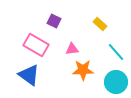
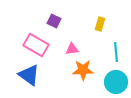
yellow rectangle: rotated 64 degrees clockwise
cyan line: rotated 36 degrees clockwise
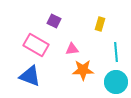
blue triangle: moved 1 px right, 1 px down; rotated 15 degrees counterclockwise
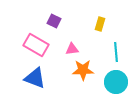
blue triangle: moved 5 px right, 2 px down
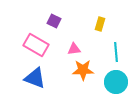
pink triangle: moved 2 px right
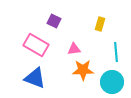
cyan circle: moved 4 px left
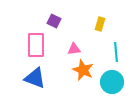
pink rectangle: rotated 60 degrees clockwise
orange star: rotated 25 degrees clockwise
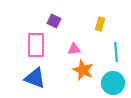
cyan circle: moved 1 px right, 1 px down
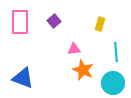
purple square: rotated 24 degrees clockwise
pink rectangle: moved 16 px left, 23 px up
blue triangle: moved 12 px left
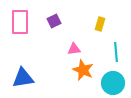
purple square: rotated 16 degrees clockwise
blue triangle: rotated 30 degrees counterclockwise
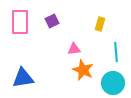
purple square: moved 2 px left
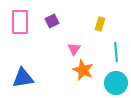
pink triangle: rotated 48 degrees counterclockwise
cyan circle: moved 3 px right
